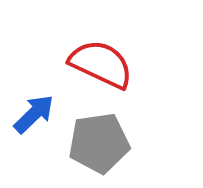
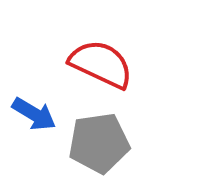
blue arrow: rotated 75 degrees clockwise
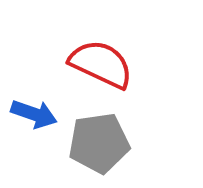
blue arrow: rotated 12 degrees counterclockwise
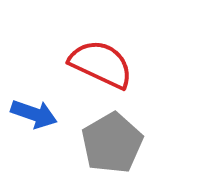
gray pentagon: moved 13 px right; rotated 22 degrees counterclockwise
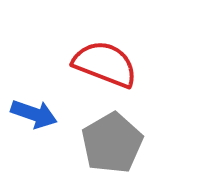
red semicircle: moved 4 px right; rotated 4 degrees counterclockwise
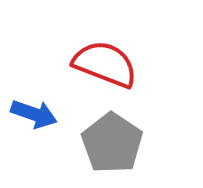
gray pentagon: rotated 8 degrees counterclockwise
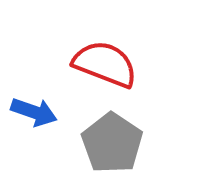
blue arrow: moved 2 px up
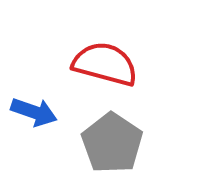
red semicircle: rotated 6 degrees counterclockwise
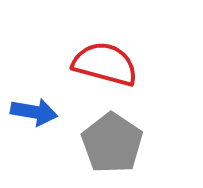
blue arrow: rotated 9 degrees counterclockwise
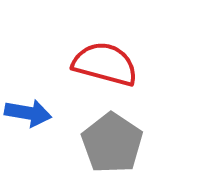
blue arrow: moved 6 px left, 1 px down
